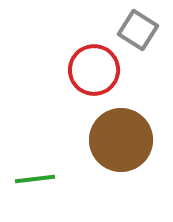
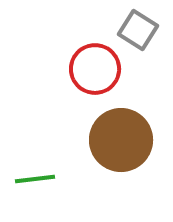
red circle: moved 1 px right, 1 px up
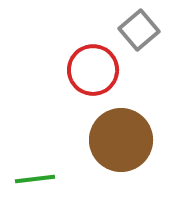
gray square: moved 1 px right; rotated 18 degrees clockwise
red circle: moved 2 px left, 1 px down
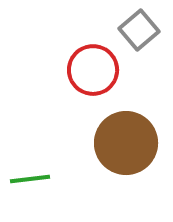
brown circle: moved 5 px right, 3 px down
green line: moved 5 px left
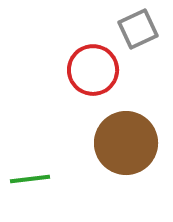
gray square: moved 1 px left, 1 px up; rotated 15 degrees clockwise
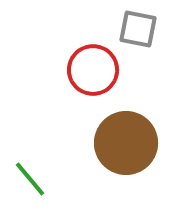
gray square: rotated 36 degrees clockwise
green line: rotated 57 degrees clockwise
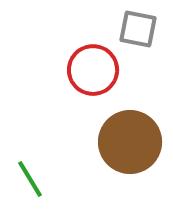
brown circle: moved 4 px right, 1 px up
green line: rotated 9 degrees clockwise
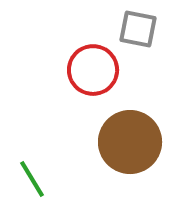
green line: moved 2 px right
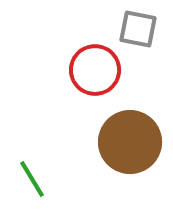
red circle: moved 2 px right
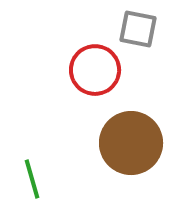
brown circle: moved 1 px right, 1 px down
green line: rotated 15 degrees clockwise
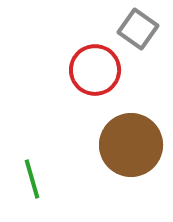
gray square: rotated 24 degrees clockwise
brown circle: moved 2 px down
